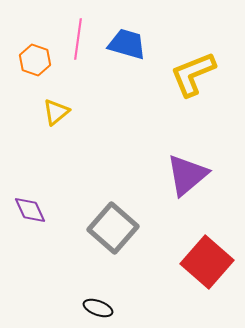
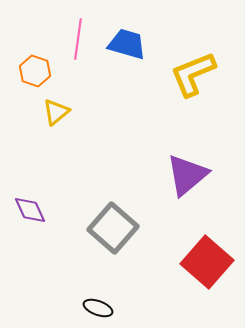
orange hexagon: moved 11 px down
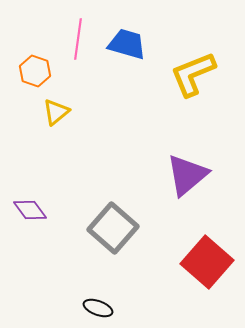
purple diamond: rotated 12 degrees counterclockwise
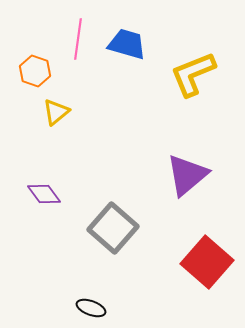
purple diamond: moved 14 px right, 16 px up
black ellipse: moved 7 px left
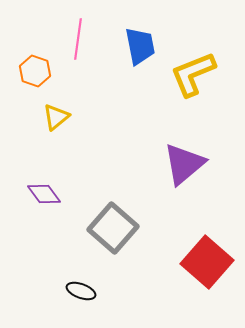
blue trapezoid: moved 13 px right, 2 px down; rotated 63 degrees clockwise
yellow triangle: moved 5 px down
purple triangle: moved 3 px left, 11 px up
black ellipse: moved 10 px left, 17 px up
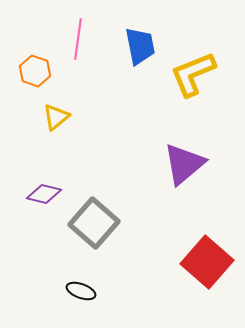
purple diamond: rotated 40 degrees counterclockwise
gray square: moved 19 px left, 5 px up
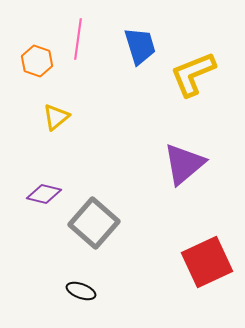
blue trapezoid: rotated 6 degrees counterclockwise
orange hexagon: moved 2 px right, 10 px up
red square: rotated 24 degrees clockwise
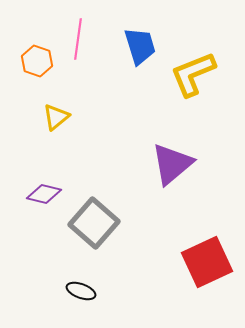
purple triangle: moved 12 px left
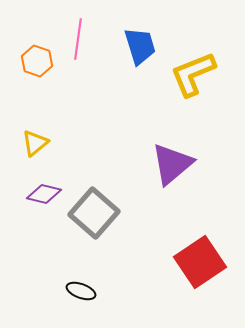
yellow triangle: moved 21 px left, 26 px down
gray square: moved 10 px up
red square: moved 7 px left; rotated 9 degrees counterclockwise
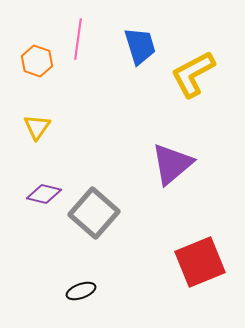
yellow L-shape: rotated 6 degrees counterclockwise
yellow triangle: moved 2 px right, 16 px up; rotated 16 degrees counterclockwise
red square: rotated 12 degrees clockwise
black ellipse: rotated 40 degrees counterclockwise
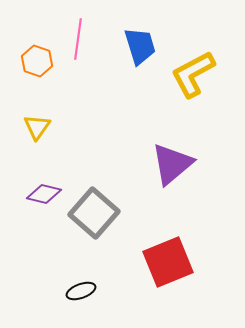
red square: moved 32 px left
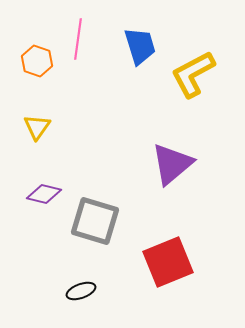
gray square: moved 1 px right, 8 px down; rotated 24 degrees counterclockwise
